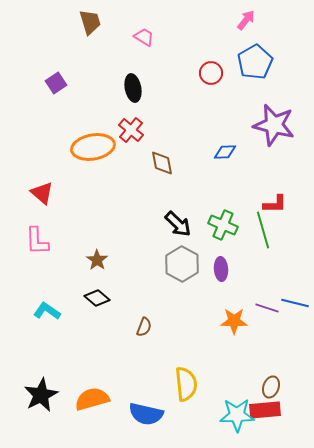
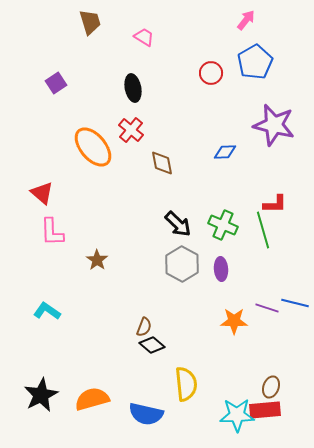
orange ellipse: rotated 60 degrees clockwise
pink L-shape: moved 15 px right, 9 px up
black diamond: moved 55 px right, 47 px down
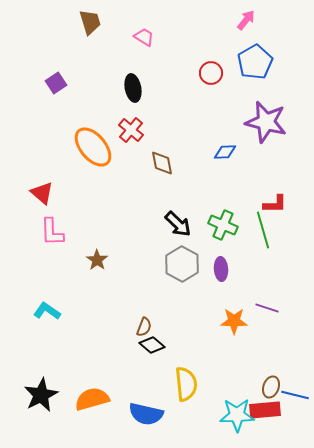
purple star: moved 8 px left, 3 px up
blue line: moved 92 px down
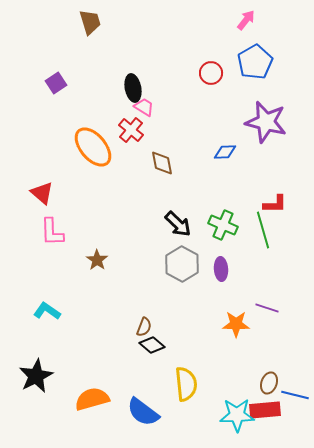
pink trapezoid: moved 70 px down
orange star: moved 2 px right, 3 px down
brown ellipse: moved 2 px left, 4 px up
black star: moved 5 px left, 19 px up
blue semicircle: moved 3 px left, 2 px up; rotated 24 degrees clockwise
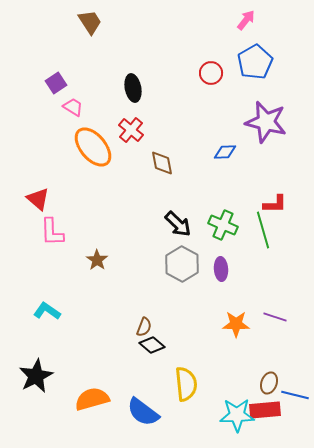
brown trapezoid: rotated 16 degrees counterclockwise
pink trapezoid: moved 71 px left
red triangle: moved 4 px left, 6 px down
purple line: moved 8 px right, 9 px down
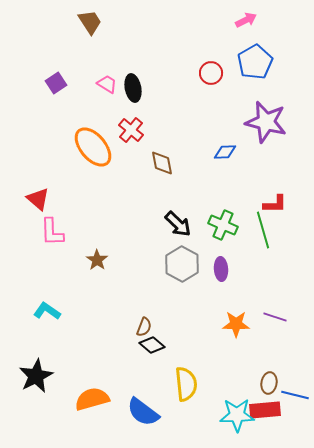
pink arrow: rotated 25 degrees clockwise
pink trapezoid: moved 34 px right, 23 px up
brown ellipse: rotated 10 degrees counterclockwise
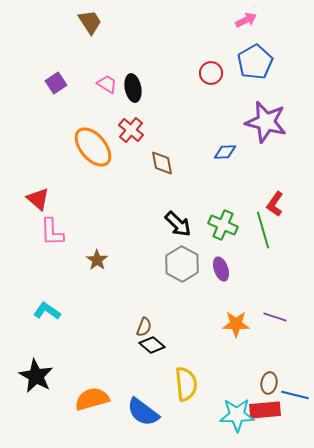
red L-shape: rotated 125 degrees clockwise
purple ellipse: rotated 15 degrees counterclockwise
black star: rotated 16 degrees counterclockwise
